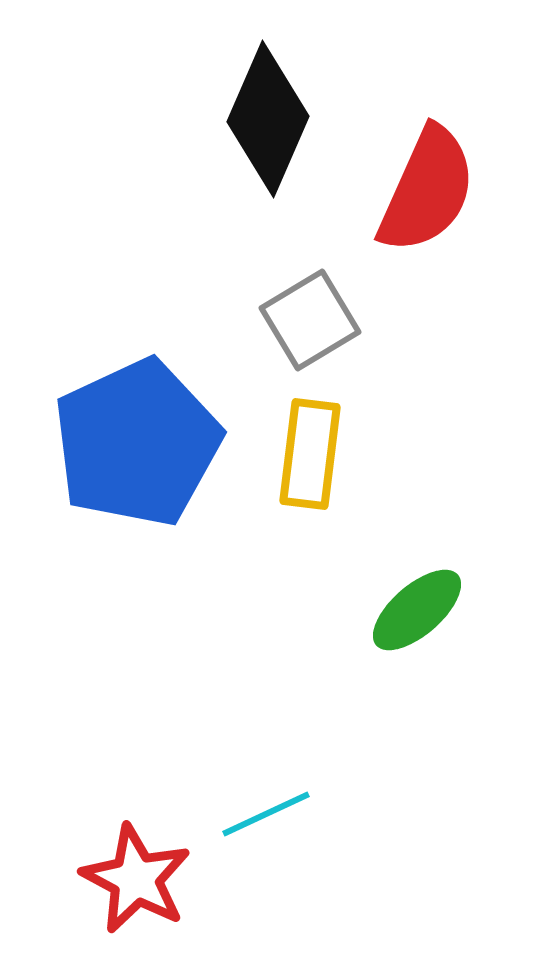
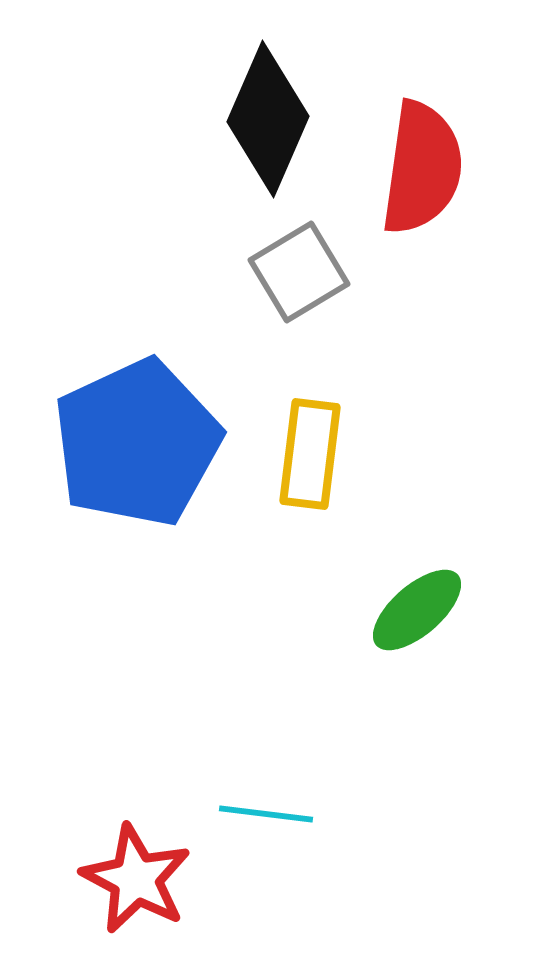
red semicircle: moved 5 px left, 22 px up; rotated 16 degrees counterclockwise
gray square: moved 11 px left, 48 px up
cyan line: rotated 32 degrees clockwise
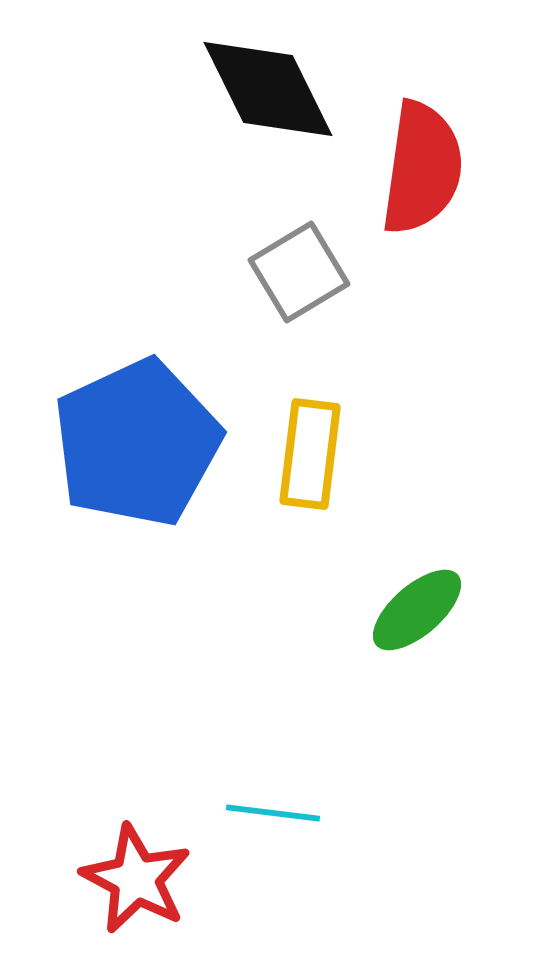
black diamond: moved 30 px up; rotated 50 degrees counterclockwise
cyan line: moved 7 px right, 1 px up
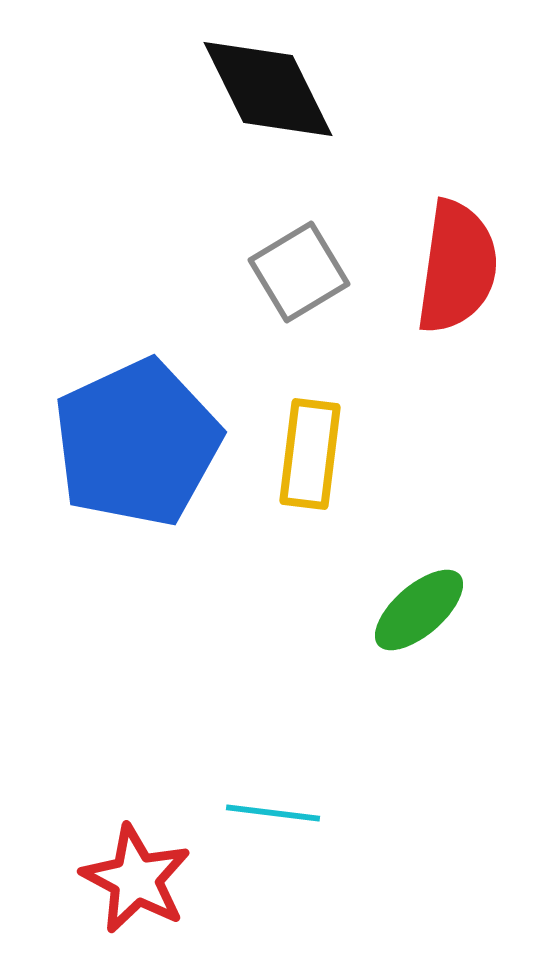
red semicircle: moved 35 px right, 99 px down
green ellipse: moved 2 px right
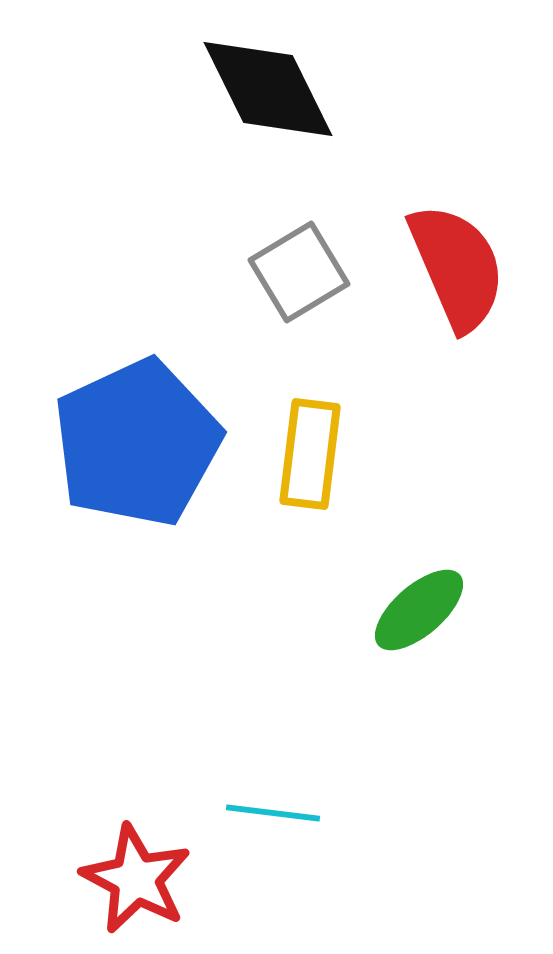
red semicircle: rotated 31 degrees counterclockwise
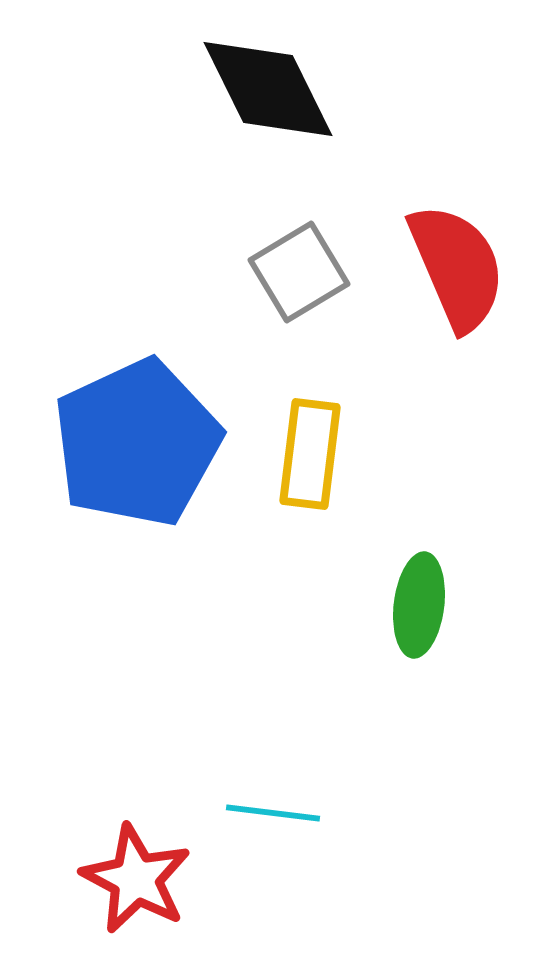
green ellipse: moved 5 px up; rotated 42 degrees counterclockwise
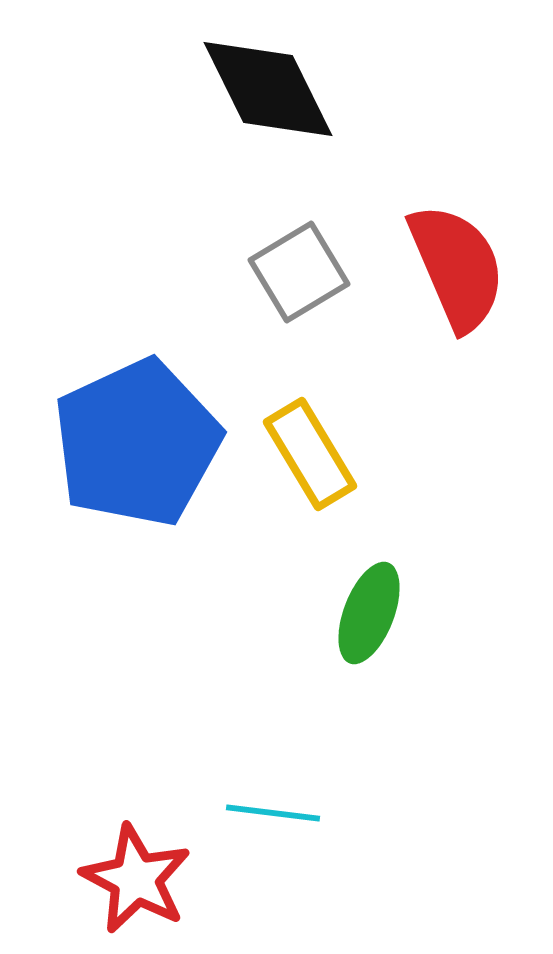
yellow rectangle: rotated 38 degrees counterclockwise
green ellipse: moved 50 px left, 8 px down; rotated 14 degrees clockwise
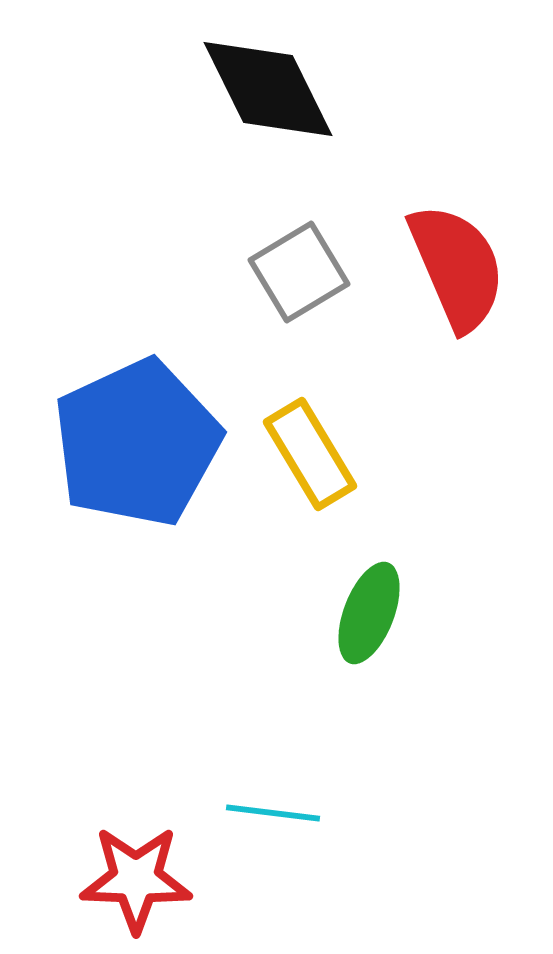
red star: rotated 26 degrees counterclockwise
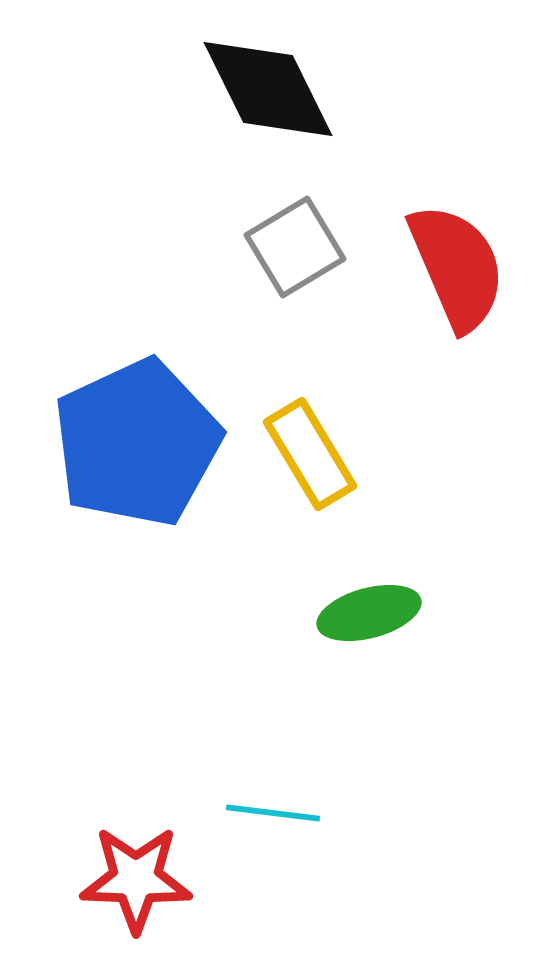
gray square: moved 4 px left, 25 px up
green ellipse: rotated 54 degrees clockwise
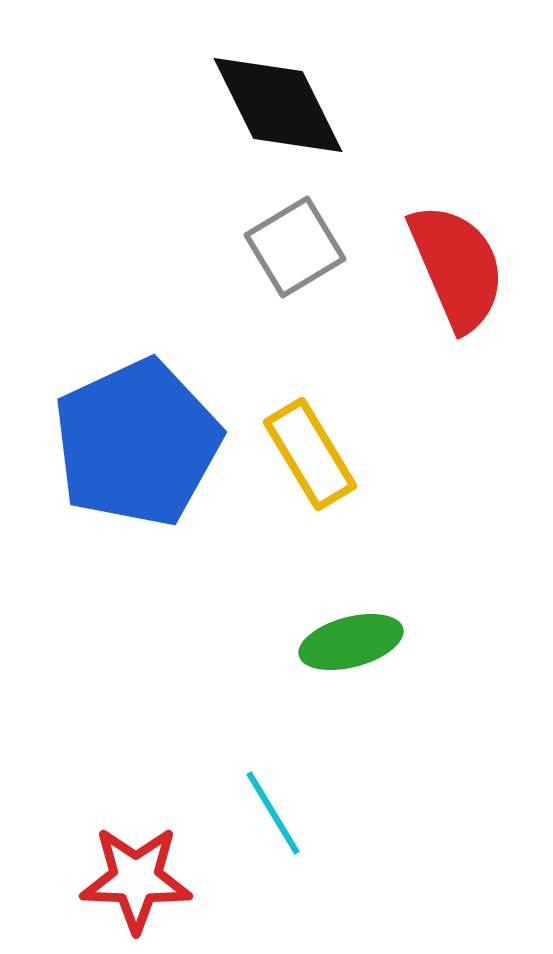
black diamond: moved 10 px right, 16 px down
green ellipse: moved 18 px left, 29 px down
cyan line: rotated 52 degrees clockwise
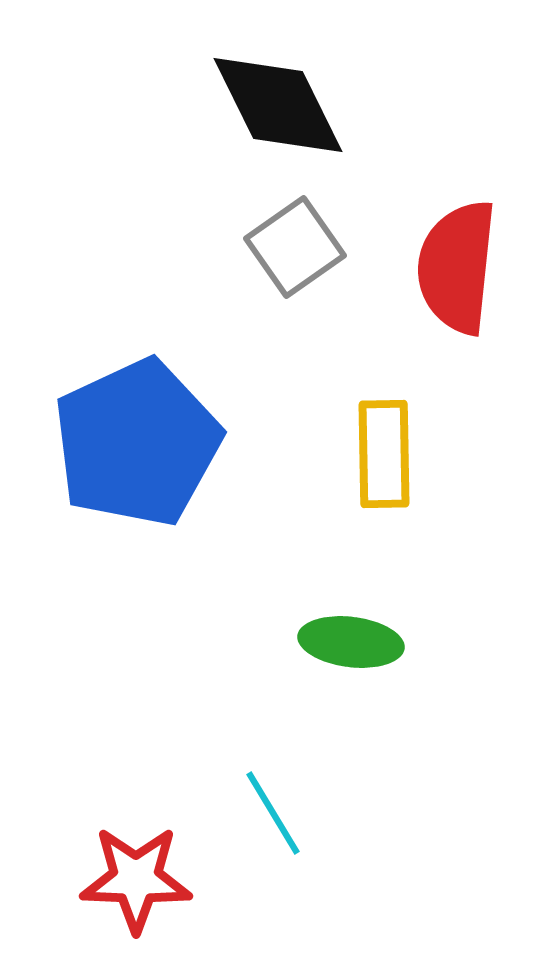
gray square: rotated 4 degrees counterclockwise
red semicircle: rotated 151 degrees counterclockwise
yellow rectangle: moved 74 px right; rotated 30 degrees clockwise
green ellipse: rotated 22 degrees clockwise
